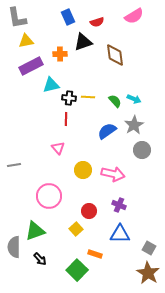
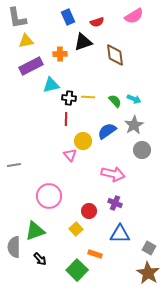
pink triangle: moved 12 px right, 7 px down
yellow circle: moved 29 px up
purple cross: moved 4 px left, 2 px up
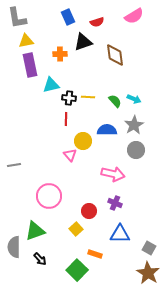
purple rectangle: moved 1 px left, 1 px up; rotated 75 degrees counterclockwise
blue semicircle: moved 1 px up; rotated 36 degrees clockwise
gray circle: moved 6 px left
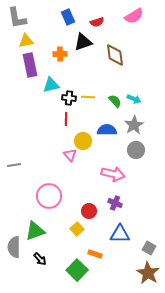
yellow square: moved 1 px right
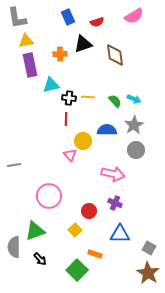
black triangle: moved 2 px down
yellow square: moved 2 px left, 1 px down
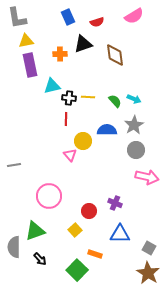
cyan triangle: moved 1 px right, 1 px down
pink arrow: moved 34 px right, 3 px down
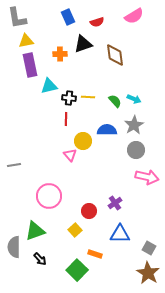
cyan triangle: moved 3 px left
purple cross: rotated 32 degrees clockwise
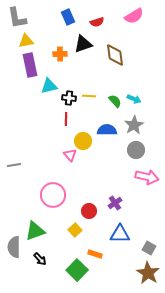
yellow line: moved 1 px right, 1 px up
pink circle: moved 4 px right, 1 px up
